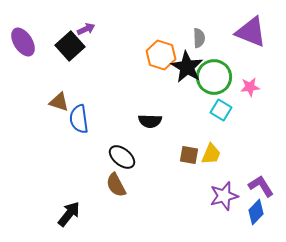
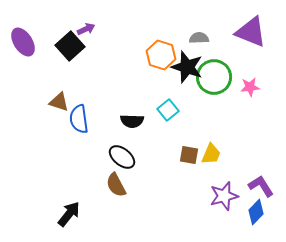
gray semicircle: rotated 90 degrees counterclockwise
black star: rotated 12 degrees counterclockwise
cyan square: moved 53 px left; rotated 20 degrees clockwise
black semicircle: moved 18 px left
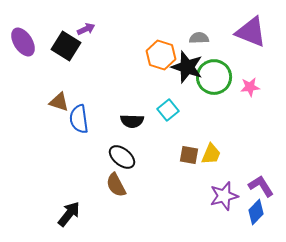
black square: moved 4 px left; rotated 16 degrees counterclockwise
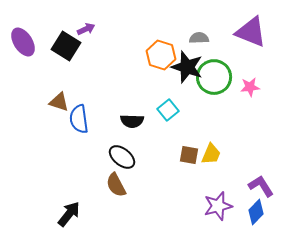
purple star: moved 6 px left, 10 px down
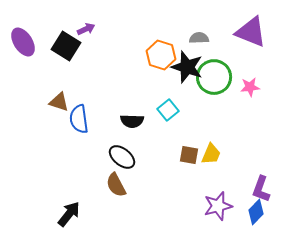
purple L-shape: moved 3 px down; rotated 128 degrees counterclockwise
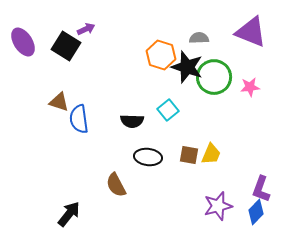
black ellipse: moved 26 px right; rotated 32 degrees counterclockwise
